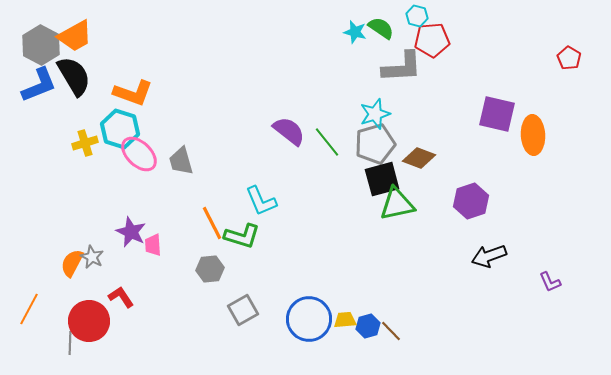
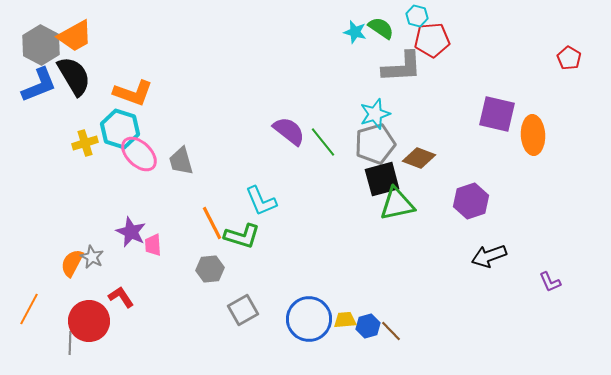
green line at (327, 142): moved 4 px left
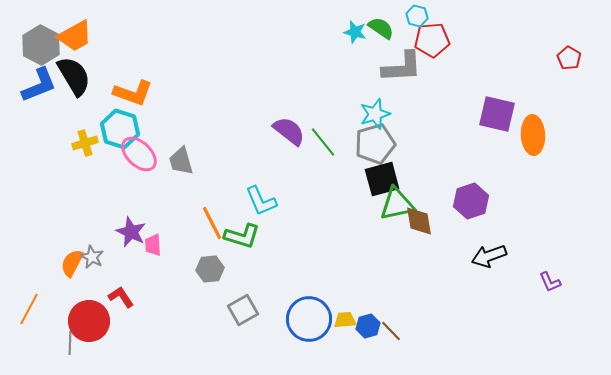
brown diamond at (419, 158): moved 63 px down; rotated 60 degrees clockwise
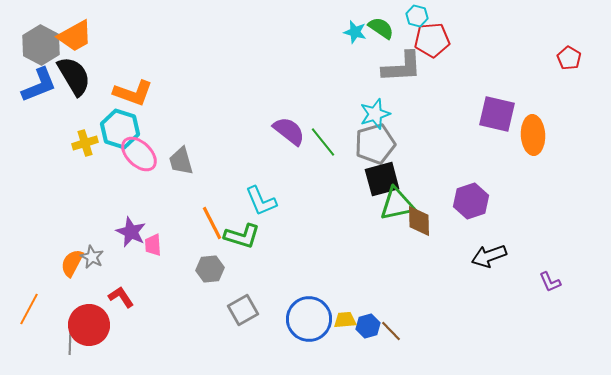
brown diamond at (419, 221): rotated 8 degrees clockwise
red circle at (89, 321): moved 4 px down
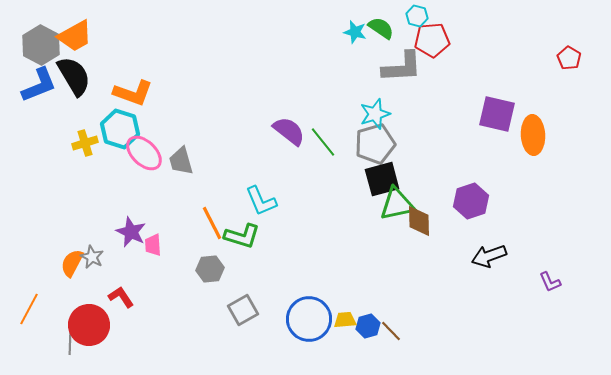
pink ellipse at (139, 154): moved 5 px right, 1 px up
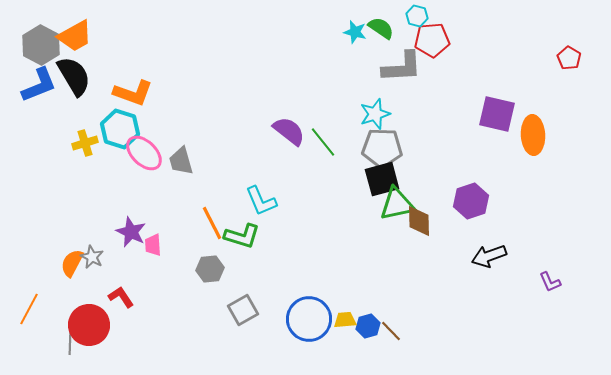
gray pentagon at (375, 144): moved 7 px right, 4 px down; rotated 18 degrees clockwise
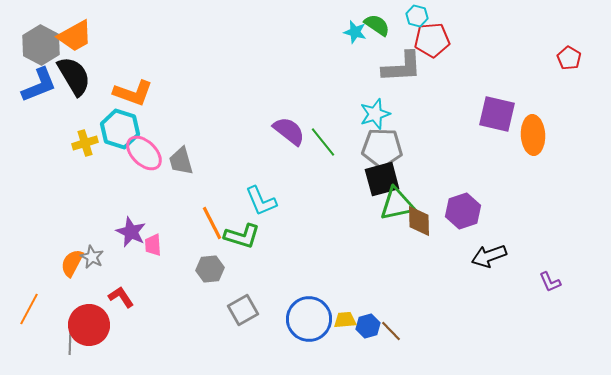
green semicircle at (381, 28): moved 4 px left, 3 px up
purple hexagon at (471, 201): moved 8 px left, 10 px down
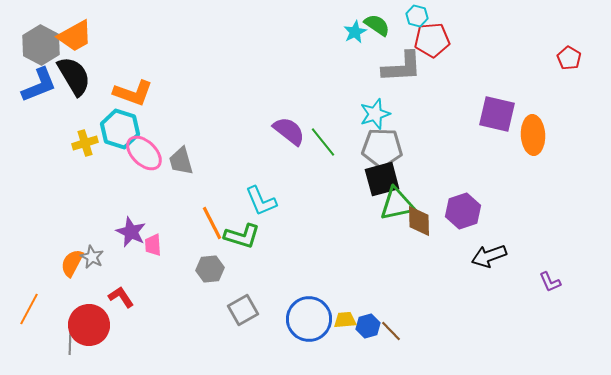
cyan star at (355, 32): rotated 30 degrees clockwise
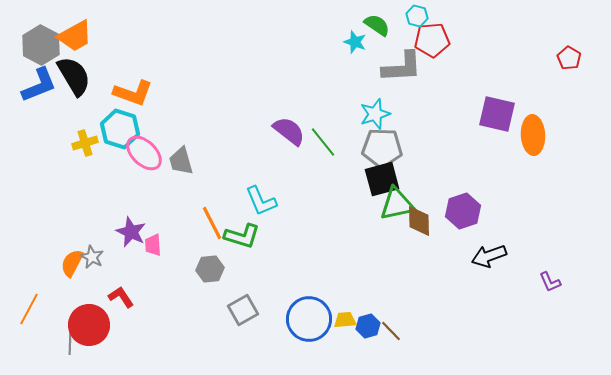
cyan star at (355, 32): moved 10 px down; rotated 25 degrees counterclockwise
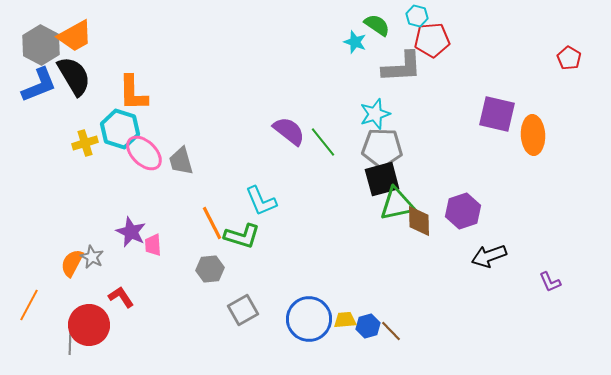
orange L-shape at (133, 93): rotated 69 degrees clockwise
orange line at (29, 309): moved 4 px up
